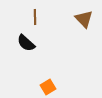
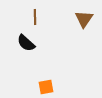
brown triangle: rotated 18 degrees clockwise
orange square: moved 2 px left; rotated 21 degrees clockwise
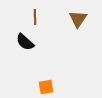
brown triangle: moved 6 px left
black semicircle: moved 1 px left, 1 px up
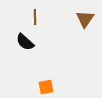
brown triangle: moved 7 px right
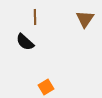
orange square: rotated 21 degrees counterclockwise
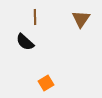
brown triangle: moved 4 px left
orange square: moved 4 px up
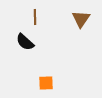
orange square: rotated 28 degrees clockwise
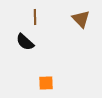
brown triangle: rotated 18 degrees counterclockwise
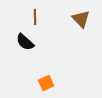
orange square: rotated 21 degrees counterclockwise
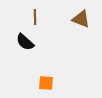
brown triangle: rotated 24 degrees counterclockwise
orange square: rotated 28 degrees clockwise
